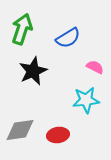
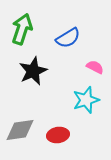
cyan star: rotated 12 degrees counterclockwise
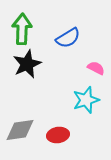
green arrow: rotated 16 degrees counterclockwise
pink semicircle: moved 1 px right, 1 px down
black star: moved 6 px left, 7 px up
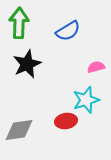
green arrow: moved 3 px left, 6 px up
blue semicircle: moved 7 px up
pink semicircle: moved 1 px up; rotated 42 degrees counterclockwise
gray diamond: moved 1 px left
red ellipse: moved 8 px right, 14 px up
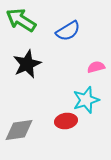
green arrow: moved 2 px right, 3 px up; rotated 60 degrees counterclockwise
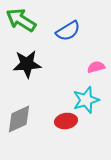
black star: rotated 20 degrees clockwise
gray diamond: moved 11 px up; rotated 16 degrees counterclockwise
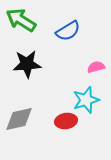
gray diamond: rotated 12 degrees clockwise
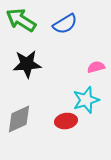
blue semicircle: moved 3 px left, 7 px up
gray diamond: rotated 12 degrees counterclockwise
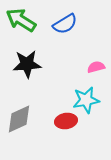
cyan star: rotated 8 degrees clockwise
